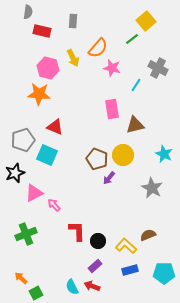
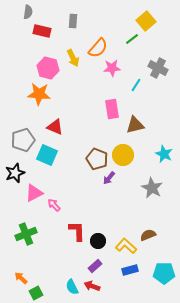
pink star: rotated 18 degrees counterclockwise
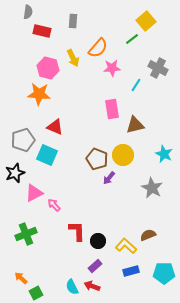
blue rectangle: moved 1 px right, 1 px down
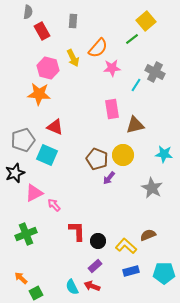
red rectangle: rotated 48 degrees clockwise
gray cross: moved 3 px left, 4 px down
cyan star: rotated 18 degrees counterclockwise
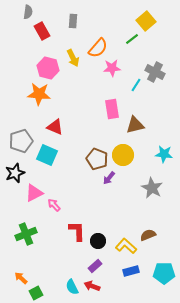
gray pentagon: moved 2 px left, 1 px down
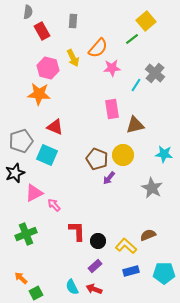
gray cross: moved 1 px down; rotated 12 degrees clockwise
red arrow: moved 2 px right, 3 px down
